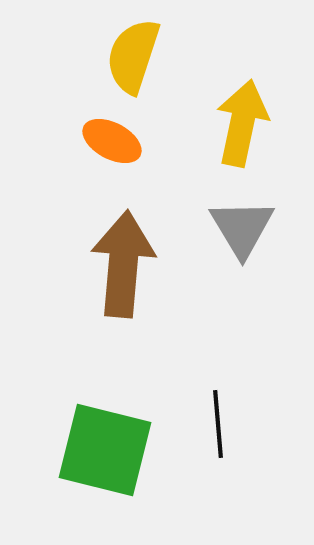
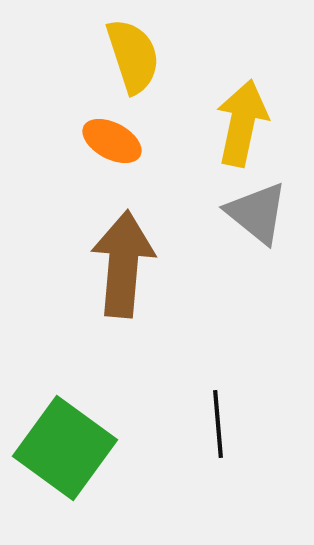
yellow semicircle: rotated 144 degrees clockwise
gray triangle: moved 15 px right, 15 px up; rotated 20 degrees counterclockwise
green square: moved 40 px left, 2 px up; rotated 22 degrees clockwise
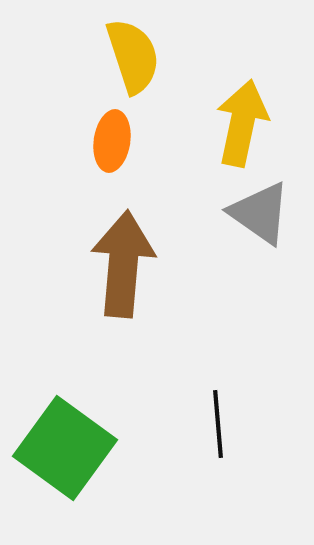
orange ellipse: rotated 70 degrees clockwise
gray triangle: moved 3 px right; rotated 4 degrees counterclockwise
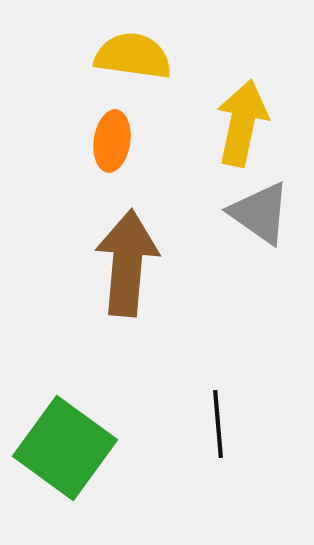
yellow semicircle: rotated 64 degrees counterclockwise
brown arrow: moved 4 px right, 1 px up
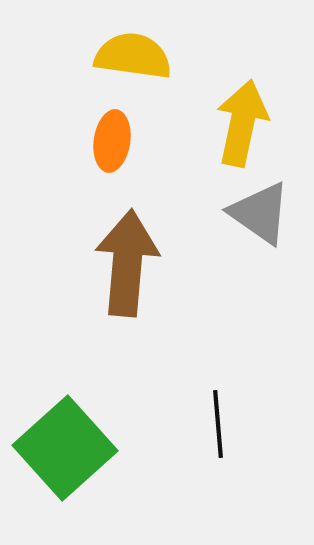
green square: rotated 12 degrees clockwise
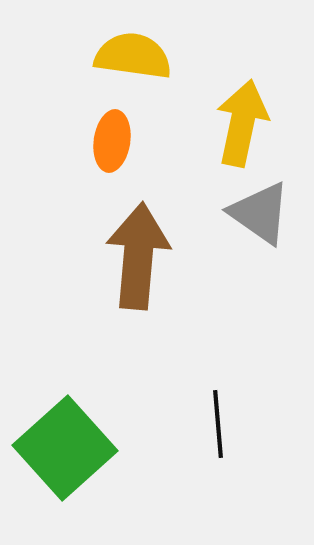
brown arrow: moved 11 px right, 7 px up
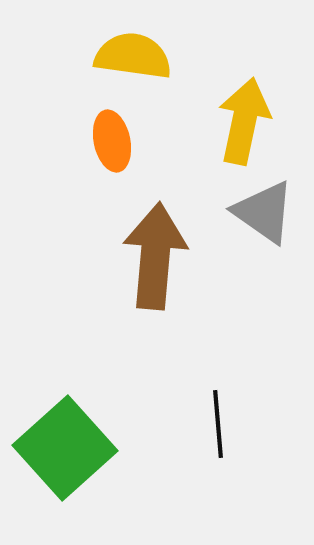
yellow arrow: moved 2 px right, 2 px up
orange ellipse: rotated 20 degrees counterclockwise
gray triangle: moved 4 px right, 1 px up
brown arrow: moved 17 px right
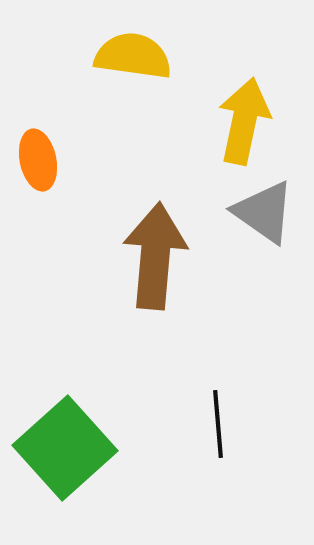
orange ellipse: moved 74 px left, 19 px down
